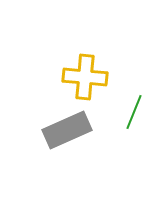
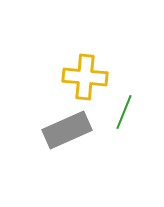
green line: moved 10 px left
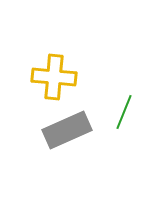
yellow cross: moved 31 px left
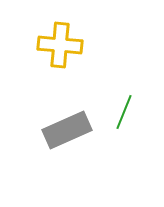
yellow cross: moved 6 px right, 32 px up
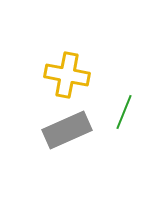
yellow cross: moved 7 px right, 30 px down; rotated 6 degrees clockwise
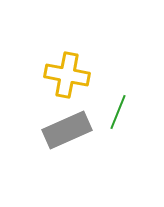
green line: moved 6 px left
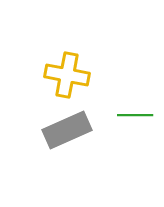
green line: moved 17 px right, 3 px down; rotated 68 degrees clockwise
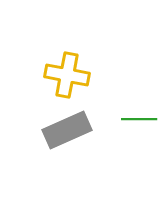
green line: moved 4 px right, 4 px down
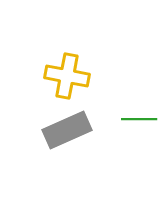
yellow cross: moved 1 px down
